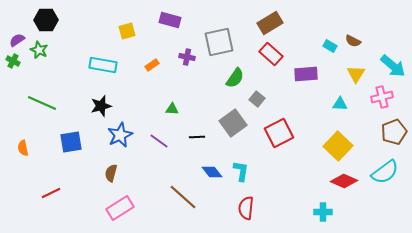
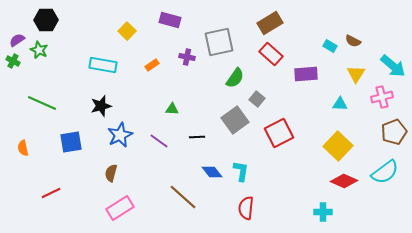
yellow square at (127, 31): rotated 30 degrees counterclockwise
gray square at (233, 123): moved 2 px right, 3 px up
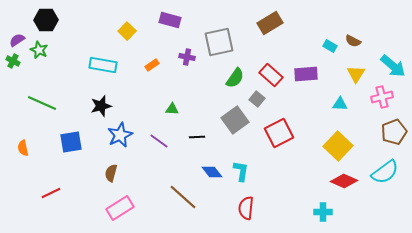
red rectangle at (271, 54): moved 21 px down
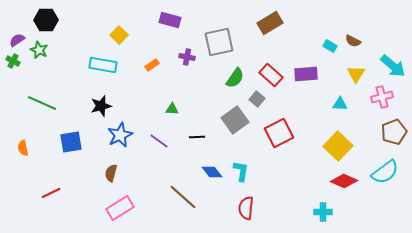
yellow square at (127, 31): moved 8 px left, 4 px down
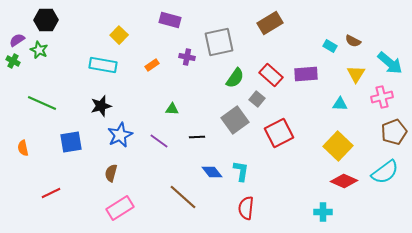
cyan arrow at (393, 66): moved 3 px left, 3 px up
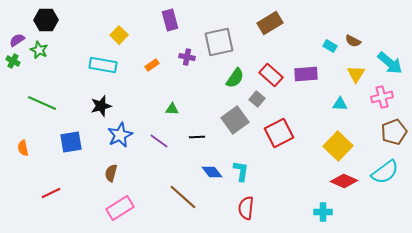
purple rectangle at (170, 20): rotated 60 degrees clockwise
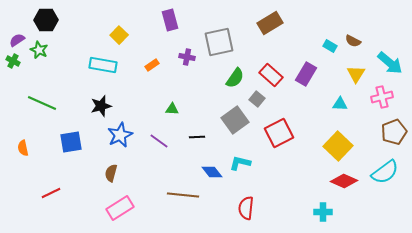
purple rectangle at (306, 74): rotated 55 degrees counterclockwise
cyan L-shape at (241, 171): moved 1 px left, 8 px up; rotated 85 degrees counterclockwise
brown line at (183, 197): moved 2 px up; rotated 36 degrees counterclockwise
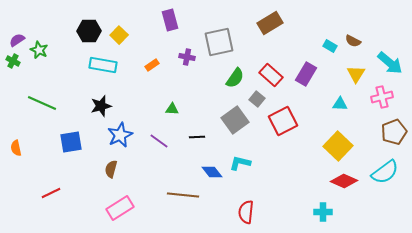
black hexagon at (46, 20): moved 43 px right, 11 px down
red square at (279, 133): moved 4 px right, 12 px up
orange semicircle at (23, 148): moved 7 px left
brown semicircle at (111, 173): moved 4 px up
red semicircle at (246, 208): moved 4 px down
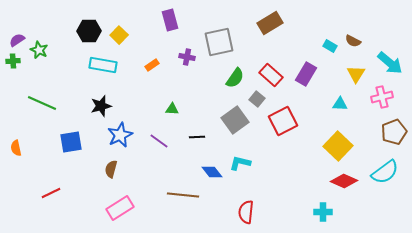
green cross at (13, 61): rotated 32 degrees counterclockwise
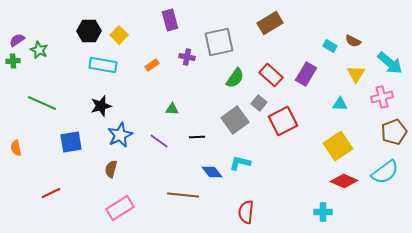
gray square at (257, 99): moved 2 px right, 4 px down
yellow square at (338, 146): rotated 12 degrees clockwise
